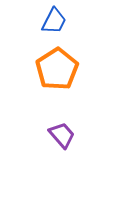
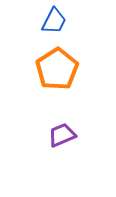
purple trapezoid: rotated 72 degrees counterclockwise
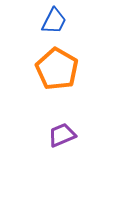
orange pentagon: rotated 9 degrees counterclockwise
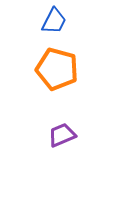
orange pentagon: rotated 15 degrees counterclockwise
